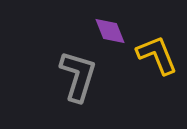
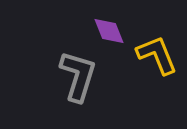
purple diamond: moved 1 px left
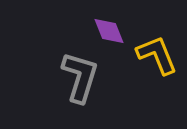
gray L-shape: moved 2 px right, 1 px down
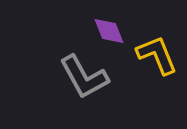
gray L-shape: moved 4 px right; rotated 134 degrees clockwise
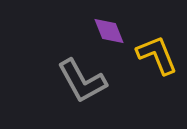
gray L-shape: moved 2 px left, 4 px down
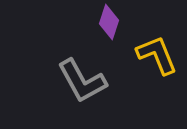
purple diamond: moved 9 px up; rotated 40 degrees clockwise
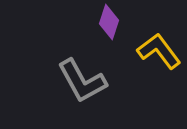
yellow L-shape: moved 2 px right, 4 px up; rotated 15 degrees counterclockwise
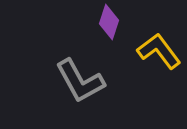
gray L-shape: moved 2 px left
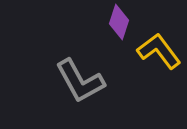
purple diamond: moved 10 px right
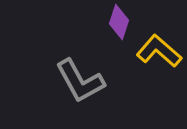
yellow L-shape: rotated 12 degrees counterclockwise
